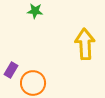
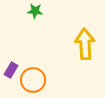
orange circle: moved 3 px up
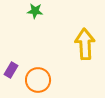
orange circle: moved 5 px right
